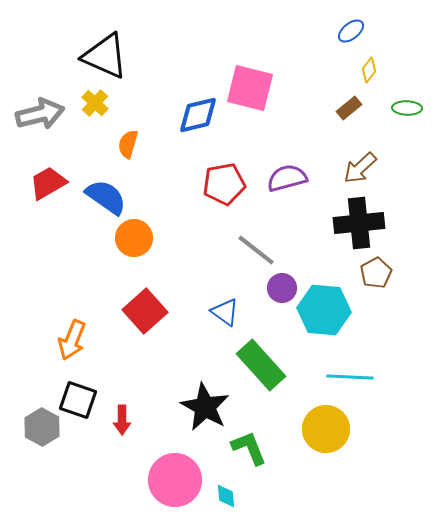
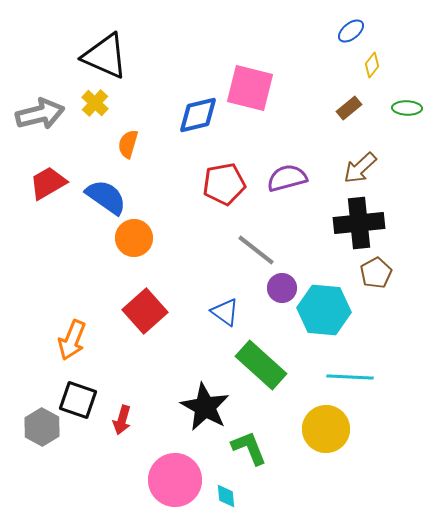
yellow diamond: moved 3 px right, 5 px up
green rectangle: rotated 6 degrees counterclockwise
red arrow: rotated 16 degrees clockwise
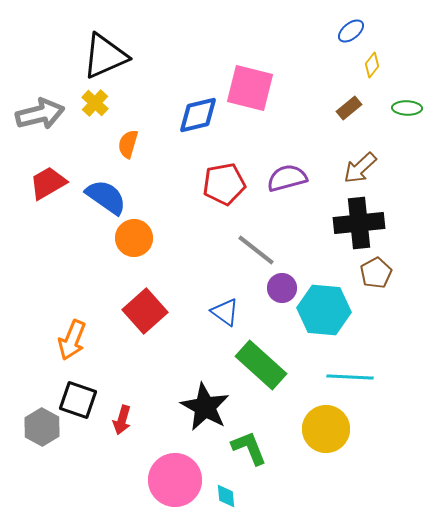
black triangle: rotated 48 degrees counterclockwise
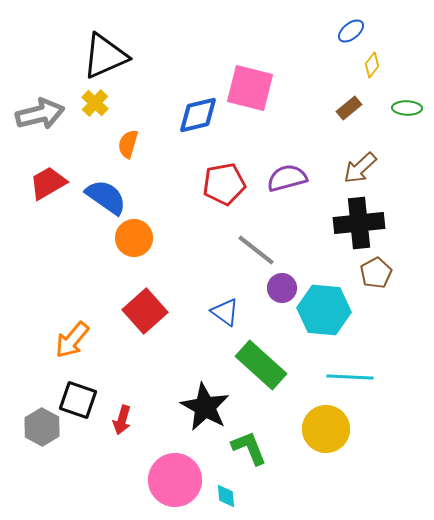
orange arrow: rotated 18 degrees clockwise
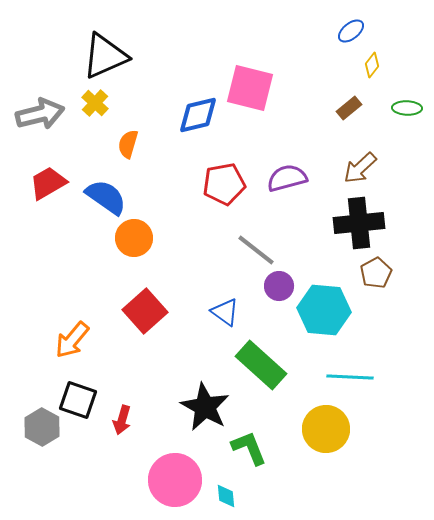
purple circle: moved 3 px left, 2 px up
